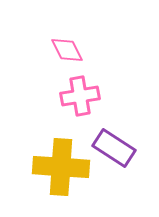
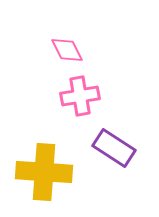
yellow cross: moved 17 px left, 5 px down
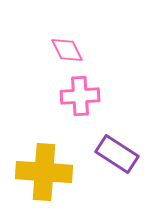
pink cross: rotated 6 degrees clockwise
purple rectangle: moved 3 px right, 6 px down
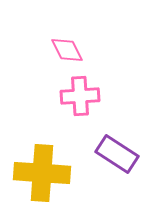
yellow cross: moved 2 px left, 1 px down
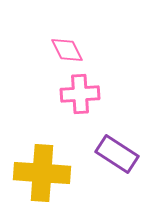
pink cross: moved 2 px up
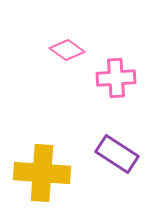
pink diamond: rotated 28 degrees counterclockwise
pink cross: moved 36 px right, 16 px up
